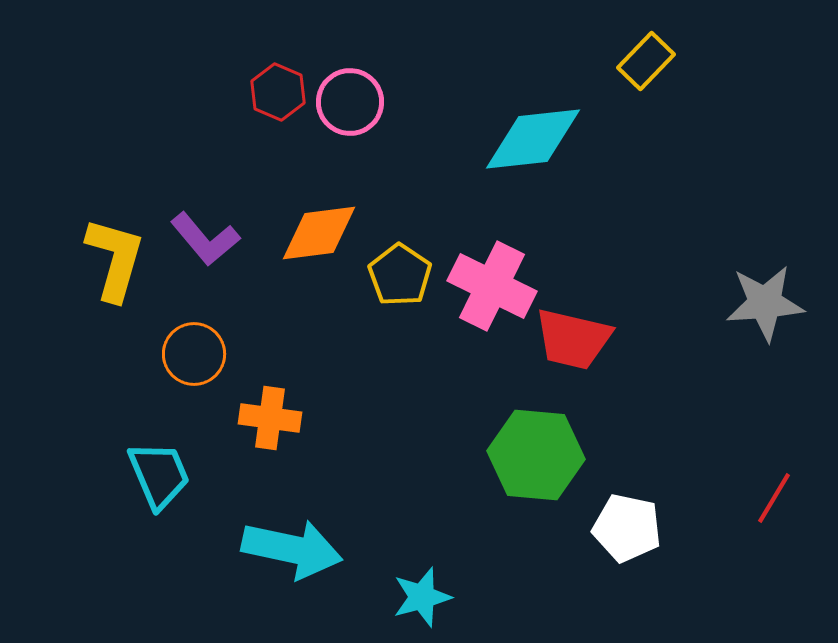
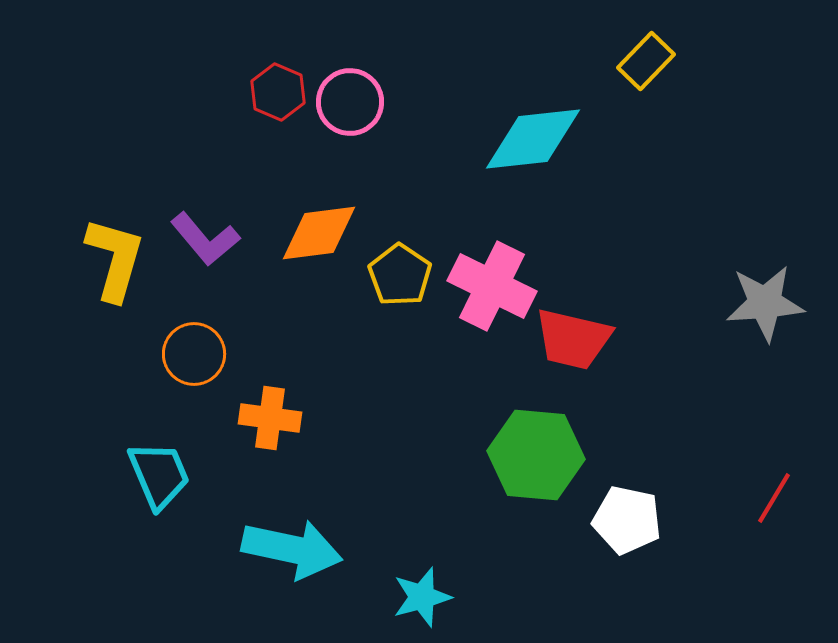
white pentagon: moved 8 px up
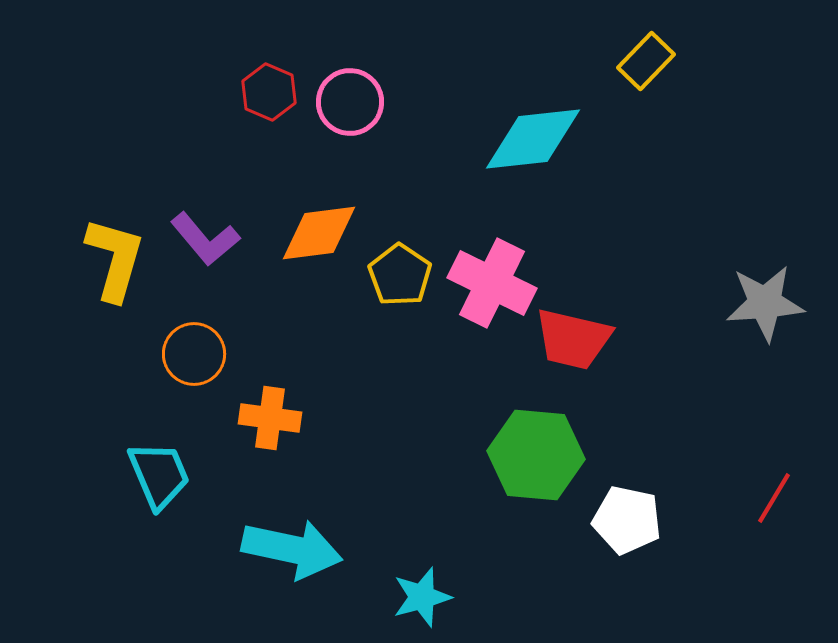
red hexagon: moved 9 px left
pink cross: moved 3 px up
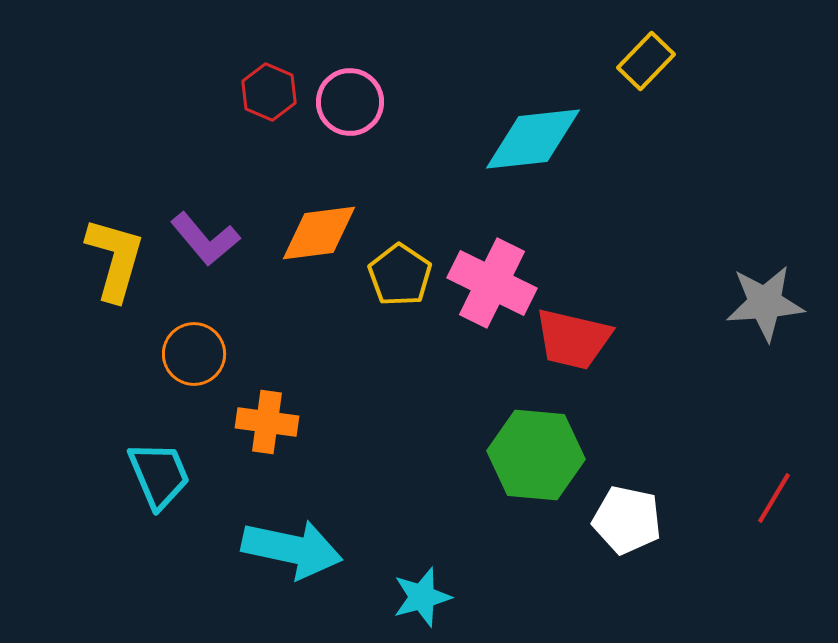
orange cross: moved 3 px left, 4 px down
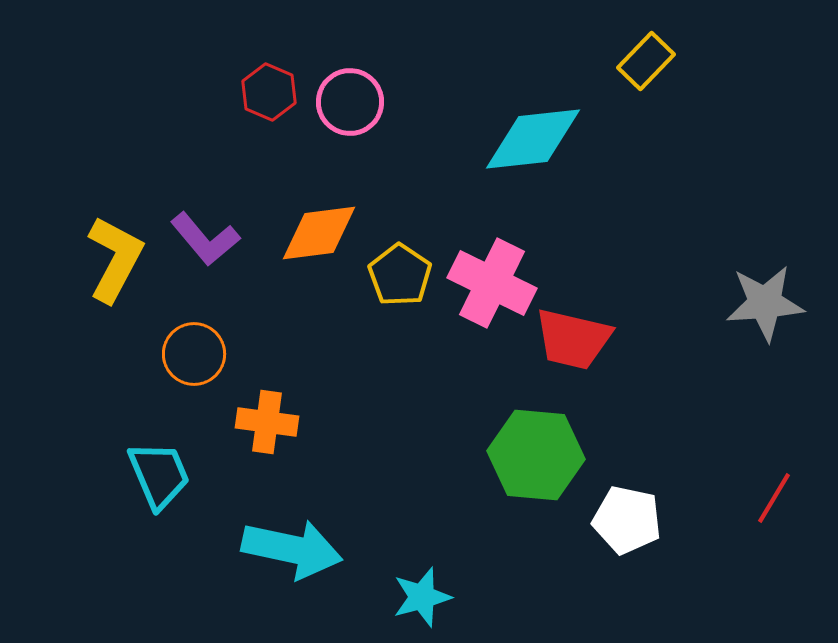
yellow L-shape: rotated 12 degrees clockwise
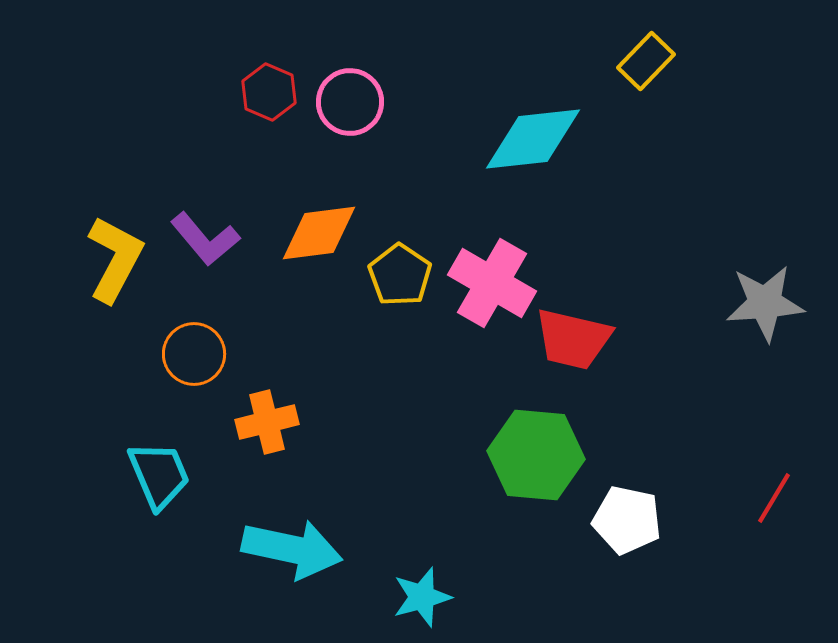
pink cross: rotated 4 degrees clockwise
orange cross: rotated 22 degrees counterclockwise
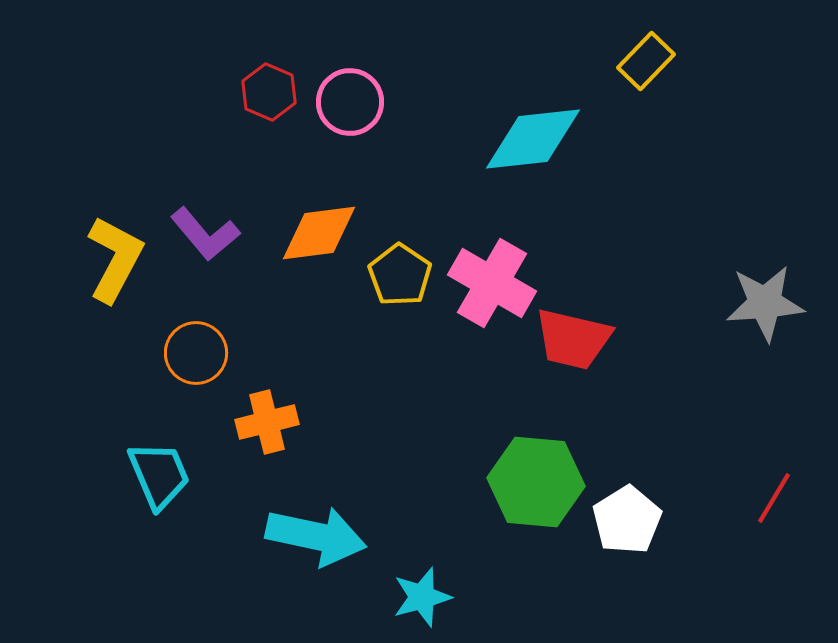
purple L-shape: moved 5 px up
orange circle: moved 2 px right, 1 px up
green hexagon: moved 27 px down
white pentagon: rotated 28 degrees clockwise
cyan arrow: moved 24 px right, 13 px up
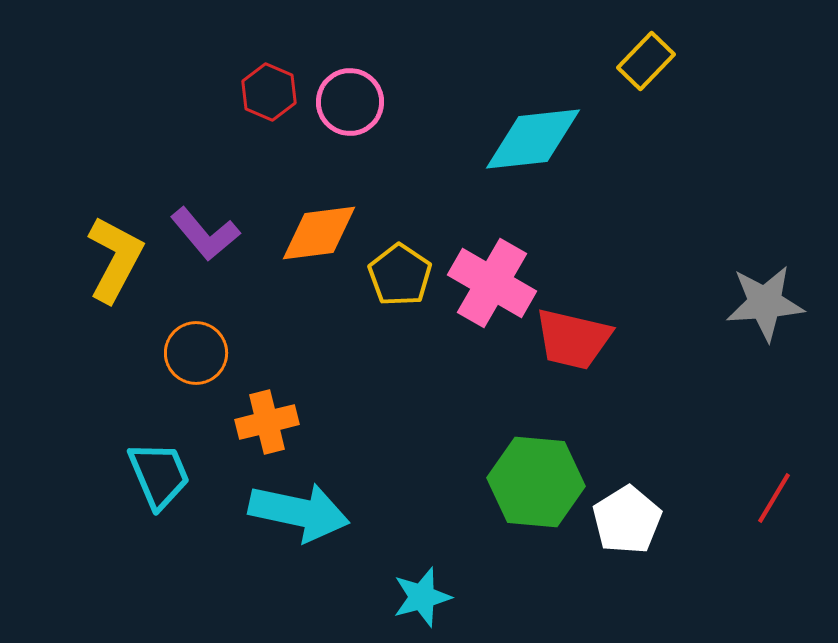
cyan arrow: moved 17 px left, 24 px up
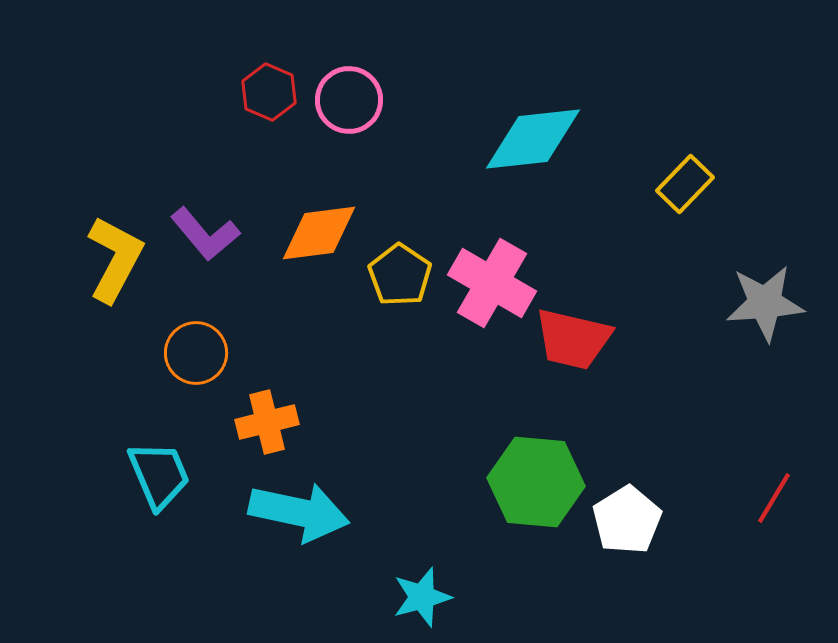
yellow rectangle: moved 39 px right, 123 px down
pink circle: moved 1 px left, 2 px up
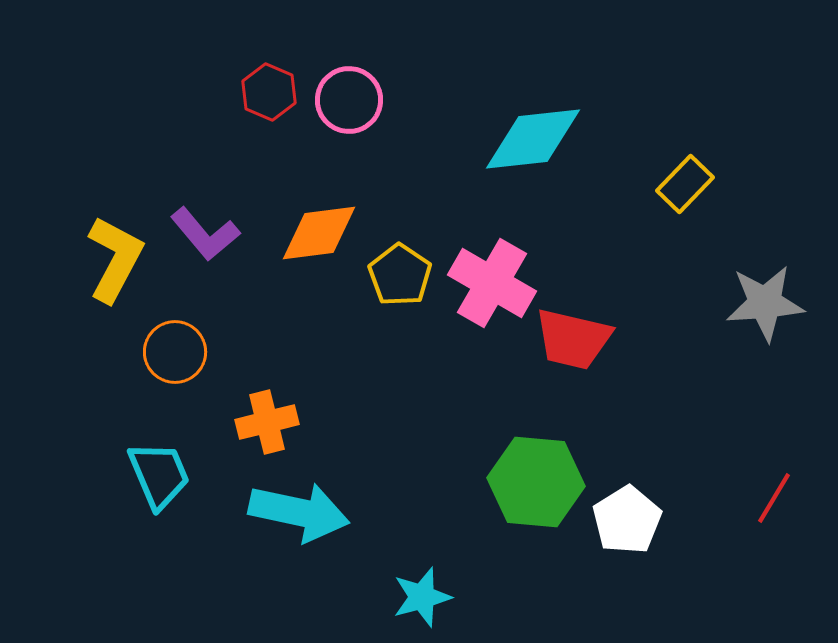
orange circle: moved 21 px left, 1 px up
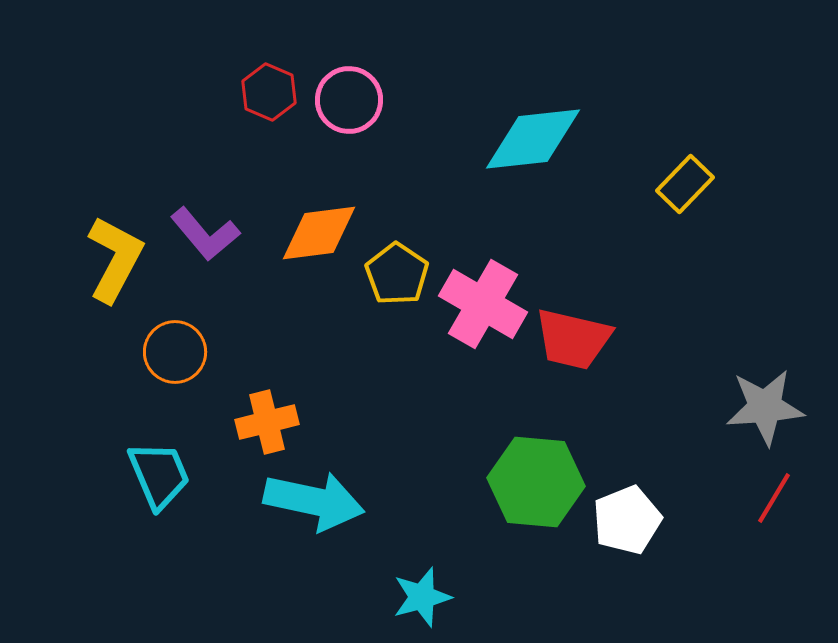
yellow pentagon: moved 3 px left, 1 px up
pink cross: moved 9 px left, 21 px down
gray star: moved 104 px down
cyan arrow: moved 15 px right, 11 px up
white pentagon: rotated 10 degrees clockwise
